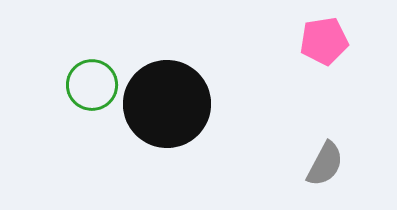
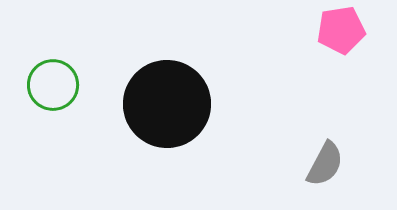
pink pentagon: moved 17 px right, 11 px up
green circle: moved 39 px left
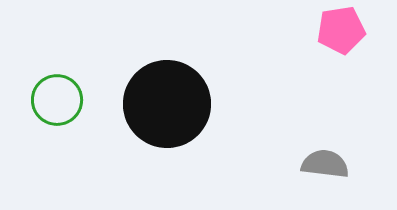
green circle: moved 4 px right, 15 px down
gray semicircle: rotated 111 degrees counterclockwise
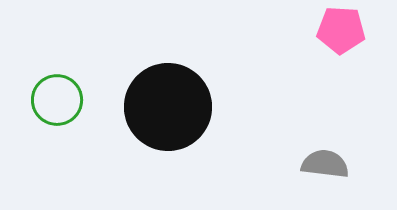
pink pentagon: rotated 12 degrees clockwise
black circle: moved 1 px right, 3 px down
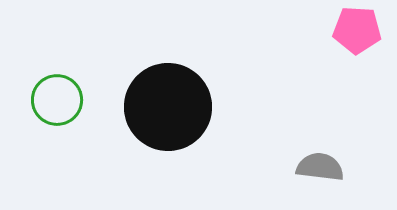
pink pentagon: moved 16 px right
gray semicircle: moved 5 px left, 3 px down
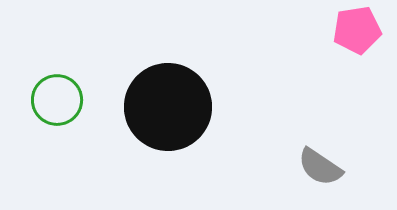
pink pentagon: rotated 12 degrees counterclockwise
gray semicircle: rotated 153 degrees counterclockwise
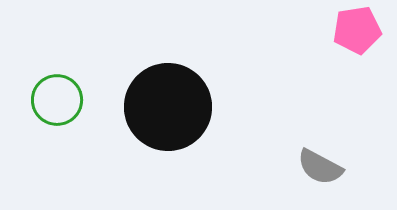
gray semicircle: rotated 6 degrees counterclockwise
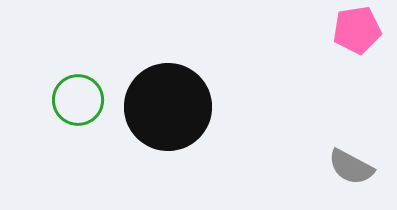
green circle: moved 21 px right
gray semicircle: moved 31 px right
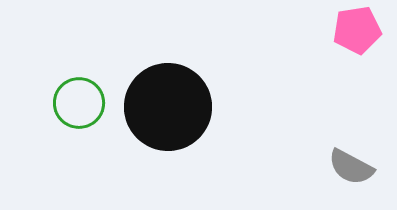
green circle: moved 1 px right, 3 px down
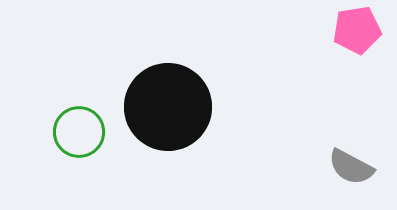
green circle: moved 29 px down
